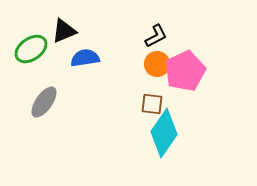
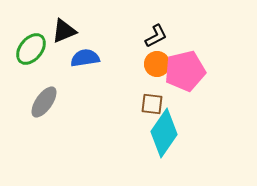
green ellipse: rotated 16 degrees counterclockwise
pink pentagon: rotated 12 degrees clockwise
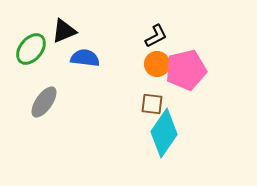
blue semicircle: rotated 16 degrees clockwise
pink pentagon: moved 1 px right, 1 px up
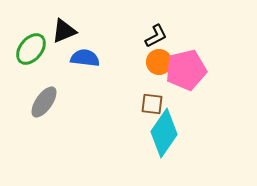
orange circle: moved 2 px right, 2 px up
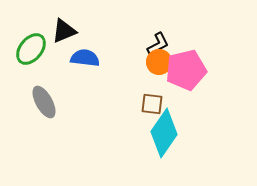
black L-shape: moved 2 px right, 8 px down
gray ellipse: rotated 64 degrees counterclockwise
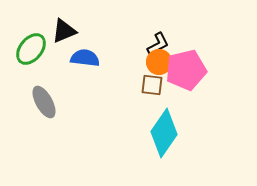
brown square: moved 19 px up
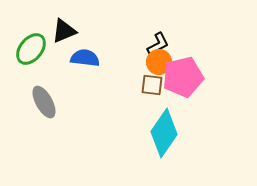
pink pentagon: moved 3 px left, 7 px down
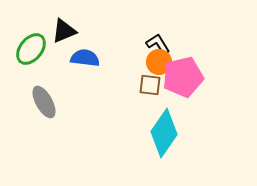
black L-shape: rotated 95 degrees counterclockwise
brown square: moved 2 px left
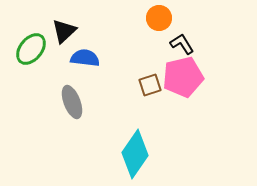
black triangle: rotated 20 degrees counterclockwise
black L-shape: moved 24 px right
orange circle: moved 44 px up
brown square: rotated 25 degrees counterclockwise
gray ellipse: moved 28 px right; rotated 8 degrees clockwise
cyan diamond: moved 29 px left, 21 px down
